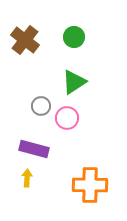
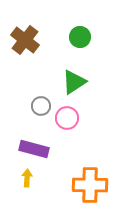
green circle: moved 6 px right
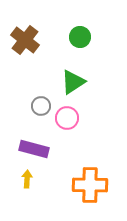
green triangle: moved 1 px left
yellow arrow: moved 1 px down
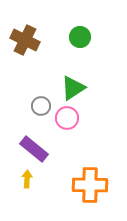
brown cross: rotated 12 degrees counterclockwise
green triangle: moved 6 px down
purple rectangle: rotated 24 degrees clockwise
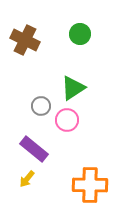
green circle: moved 3 px up
pink circle: moved 2 px down
yellow arrow: rotated 144 degrees counterclockwise
